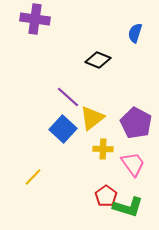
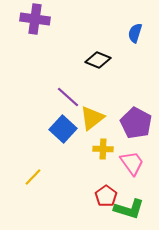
pink trapezoid: moved 1 px left, 1 px up
green L-shape: moved 1 px right, 2 px down
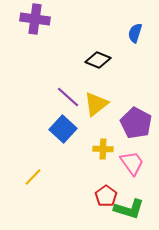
yellow triangle: moved 4 px right, 14 px up
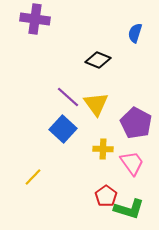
yellow triangle: rotated 28 degrees counterclockwise
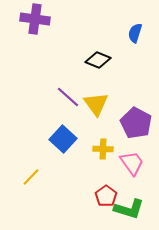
blue square: moved 10 px down
yellow line: moved 2 px left
